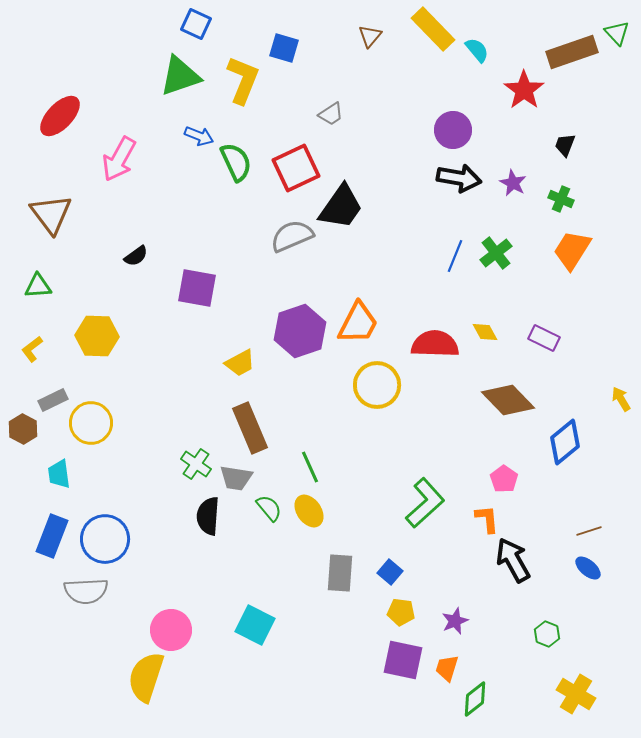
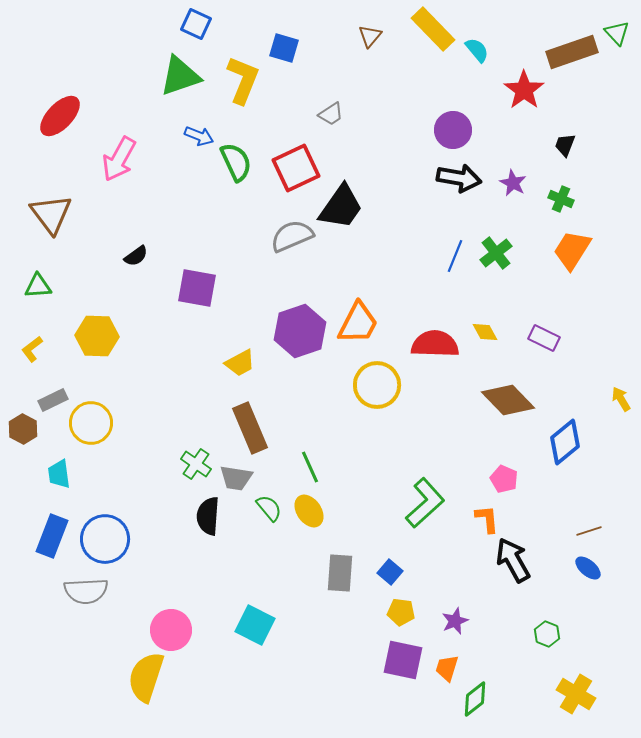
pink pentagon at (504, 479): rotated 12 degrees counterclockwise
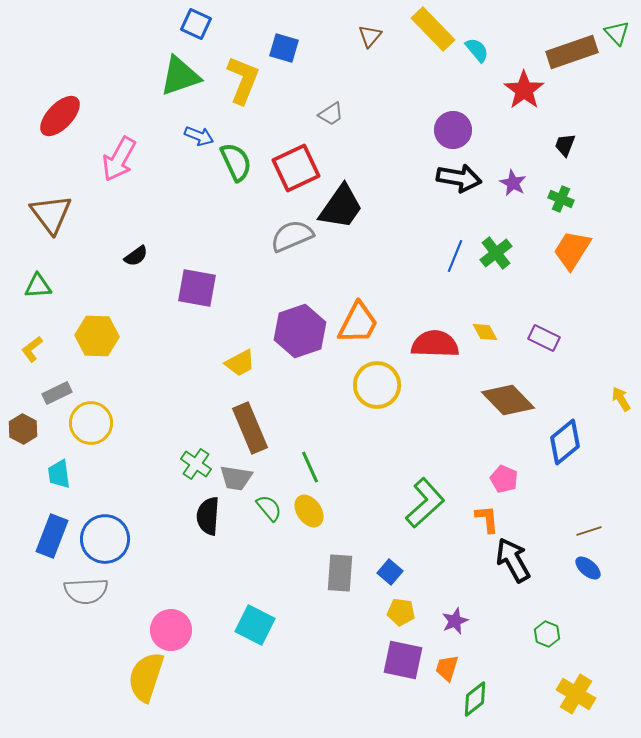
gray rectangle at (53, 400): moved 4 px right, 7 px up
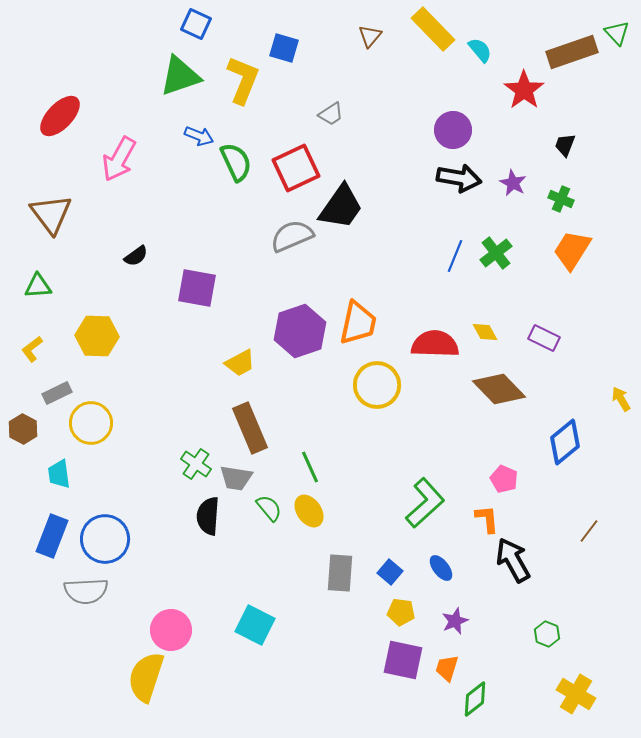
cyan semicircle at (477, 50): moved 3 px right
orange trapezoid at (358, 323): rotated 15 degrees counterclockwise
brown diamond at (508, 400): moved 9 px left, 11 px up
brown line at (589, 531): rotated 35 degrees counterclockwise
blue ellipse at (588, 568): moved 147 px left; rotated 12 degrees clockwise
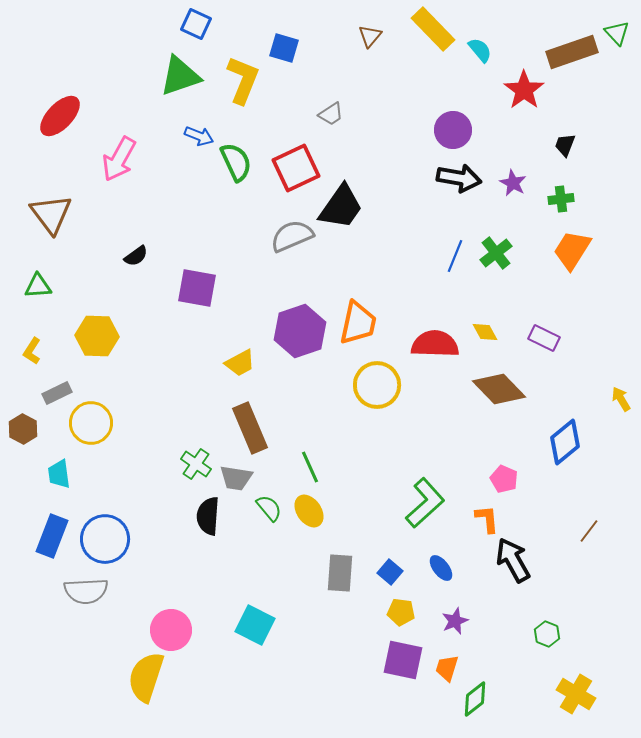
green cross at (561, 199): rotated 30 degrees counterclockwise
yellow L-shape at (32, 349): moved 2 px down; rotated 20 degrees counterclockwise
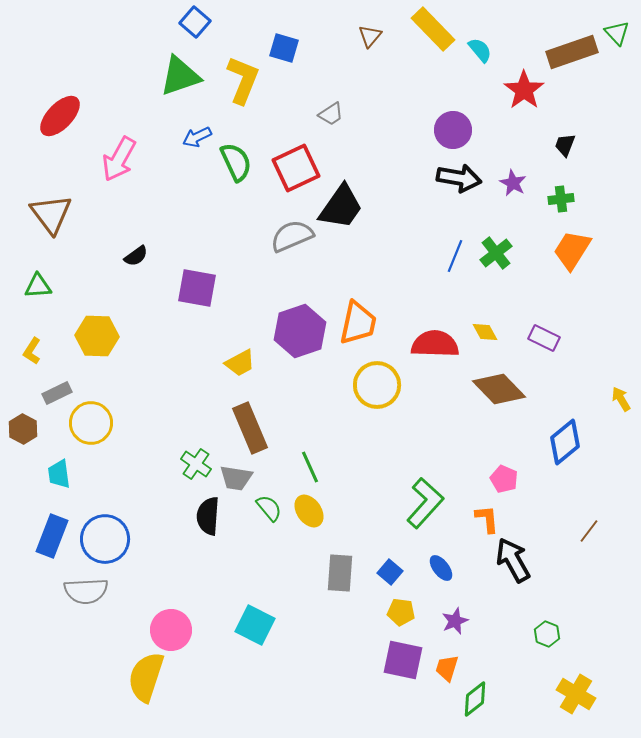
blue square at (196, 24): moved 1 px left, 2 px up; rotated 16 degrees clockwise
blue arrow at (199, 136): moved 2 px left, 1 px down; rotated 132 degrees clockwise
green L-shape at (425, 503): rotated 6 degrees counterclockwise
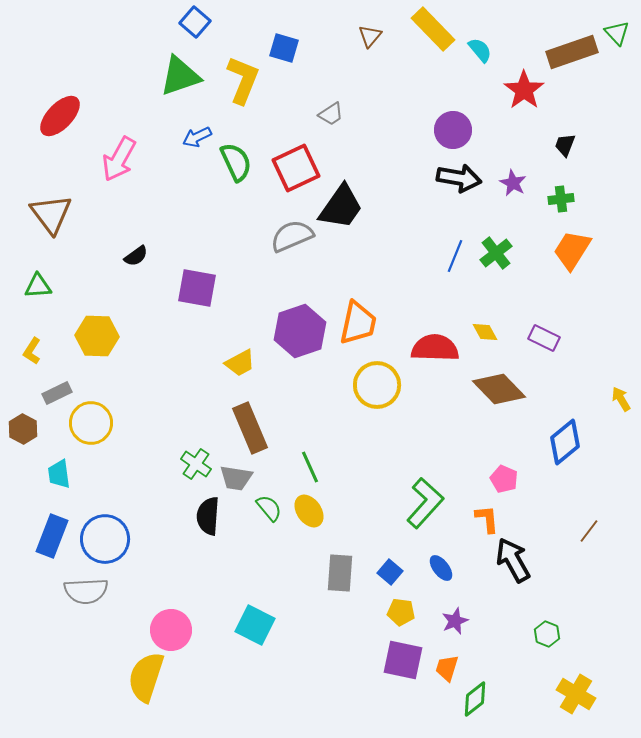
red semicircle at (435, 344): moved 4 px down
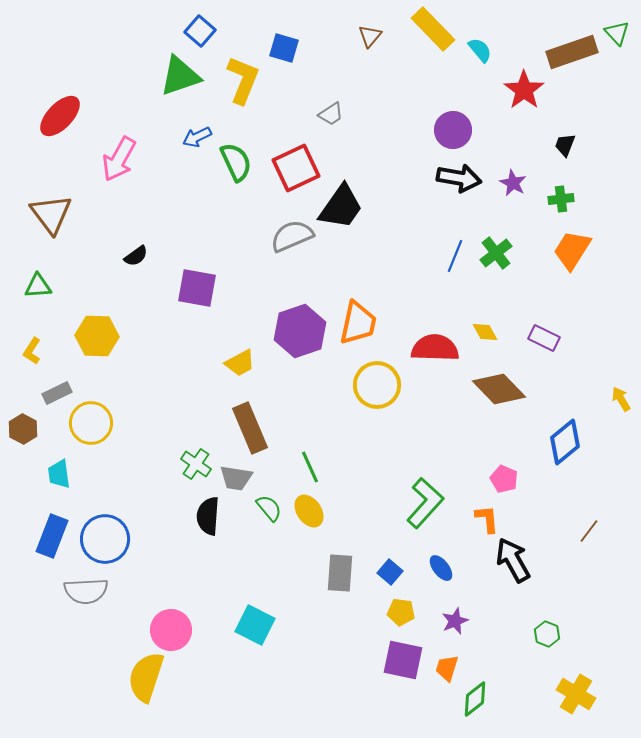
blue square at (195, 22): moved 5 px right, 9 px down
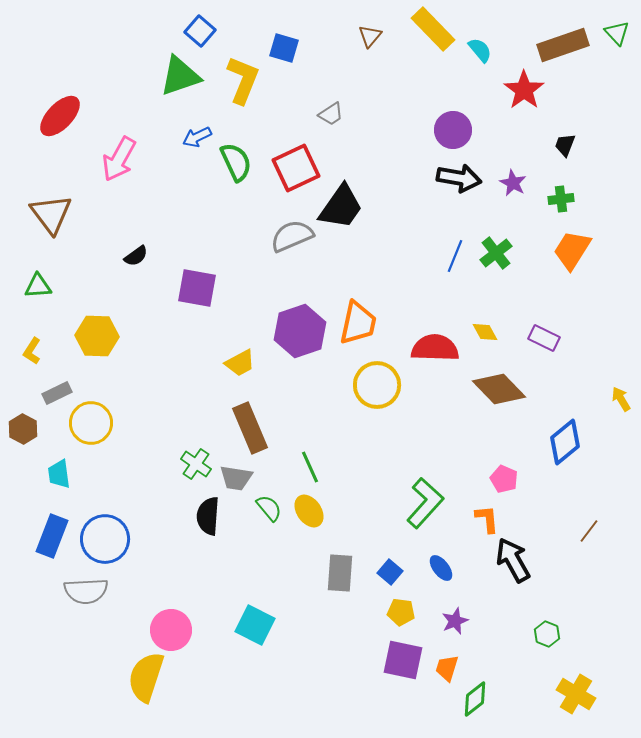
brown rectangle at (572, 52): moved 9 px left, 7 px up
